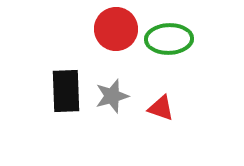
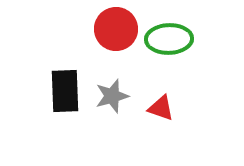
black rectangle: moved 1 px left
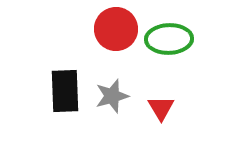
red triangle: rotated 40 degrees clockwise
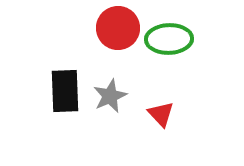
red circle: moved 2 px right, 1 px up
gray star: moved 2 px left; rotated 8 degrees counterclockwise
red triangle: moved 6 px down; rotated 12 degrees counterclockwise
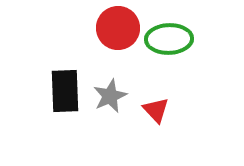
red triangle: moved 5 px left, 4 px up
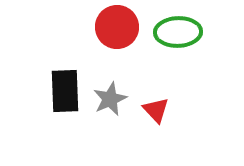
red circle: moved 1 px left, 1 px up
green ellipse: moved 9 px right, 7 px up
gray star: moved 3 px down
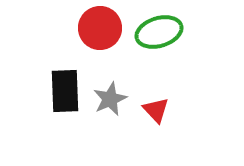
red circle: moved 17 px left, 1 px down
green ellipse: moved 19 px left; rotated 15 degrees counterclockwise
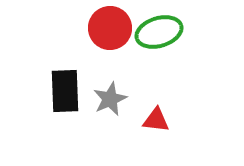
red circle: moved 10 px right
red triangle: moved 10 px down; rotated 40 degrees counterclockwise
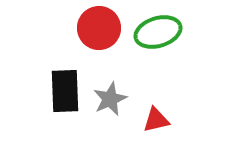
red circle: moved 11 px left
green ellipse: moved 1 px left
red triangle: rotated 20 degrees counterclockwise
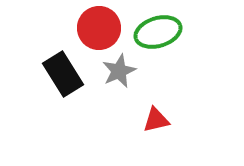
black rectangle: moved 2 px left, 17 px up; rotated 30 degrees counterclockwise
gray star: moved 9 px right, 28 px up
